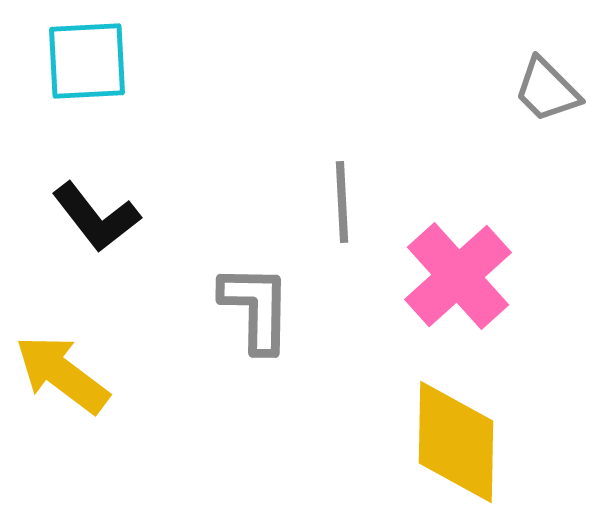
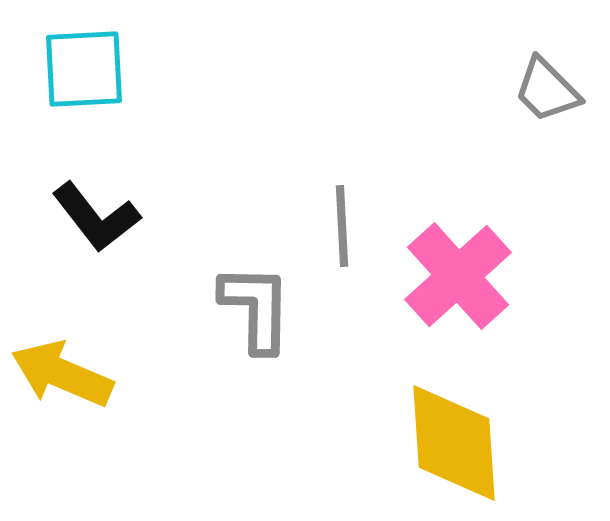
cyan square: moved 3 px left, 8 px down
gray line: moved 24 px down
yellow arrow: rotated 14 degrees counterclockwise
yellow diamond: moved 2 px left, 1 px down; rotated 5 degrees counterclockwise
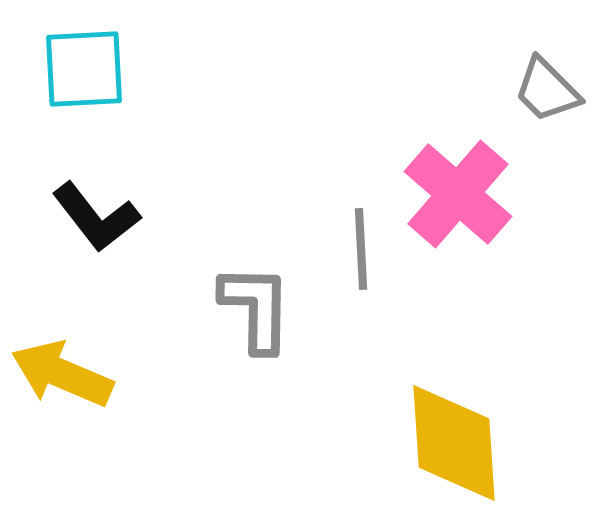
gray line: moved 19 px right, 23 px down
pink cross: moved 82 px up; rotated 7 degrees counterclockwise
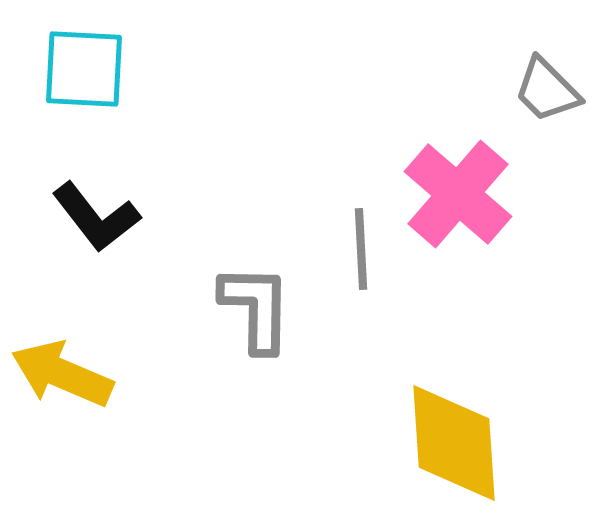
cyan square: rotated 6 degrees clockwise
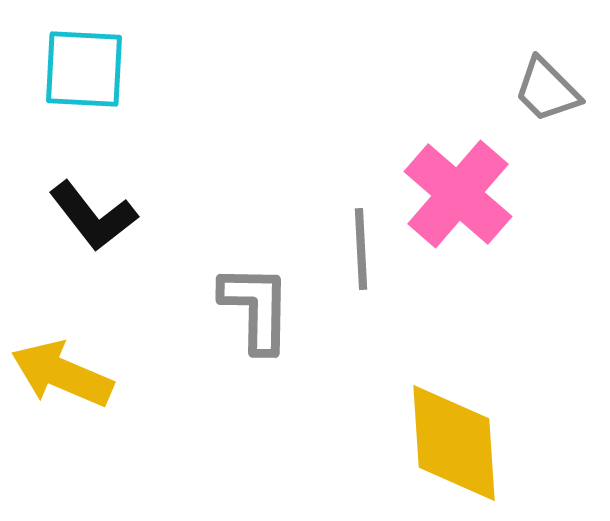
black L-shape: moved 3 px left, 1 px up
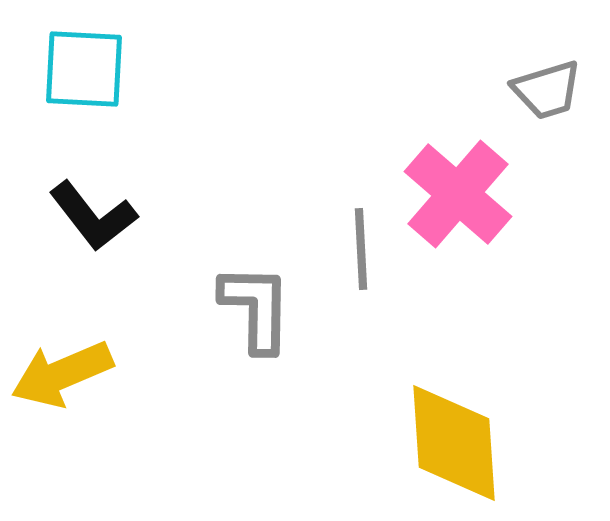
gray trapezoid: rotated 62 degrees counterclockwise
yellow arrow: rotated 46 degrees counterclockwise
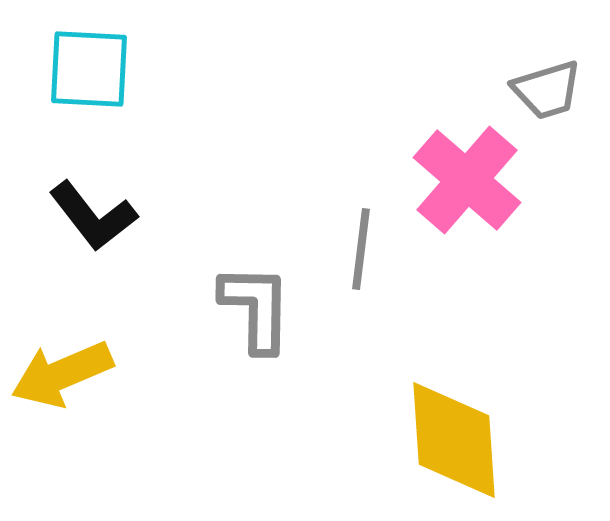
cyan square: moved 5 px right
pink cross: moved 9 px right, 14 px up
gray line: rotated 10 degrees clockwise
yellow diamond: moved 3 px up
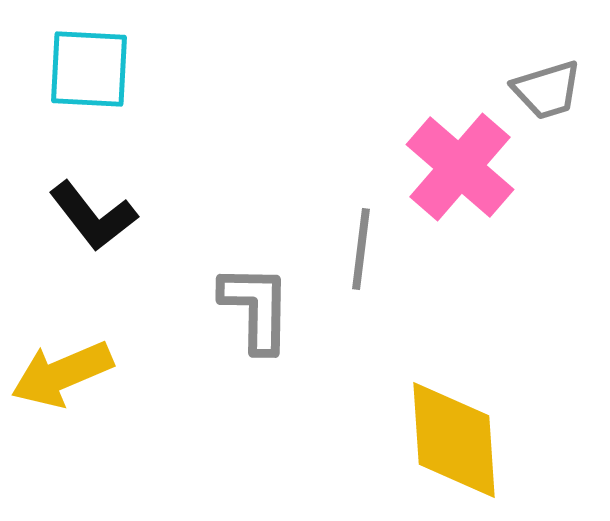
pink cross: moved 7 px left, 13 px up
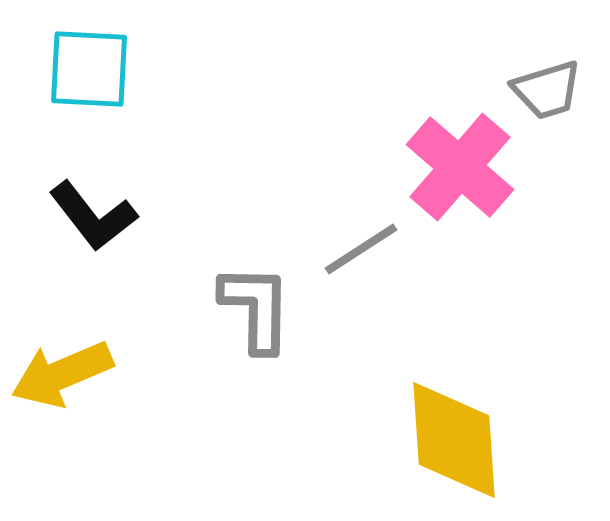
gray line: rotated 50 degrees clockwise
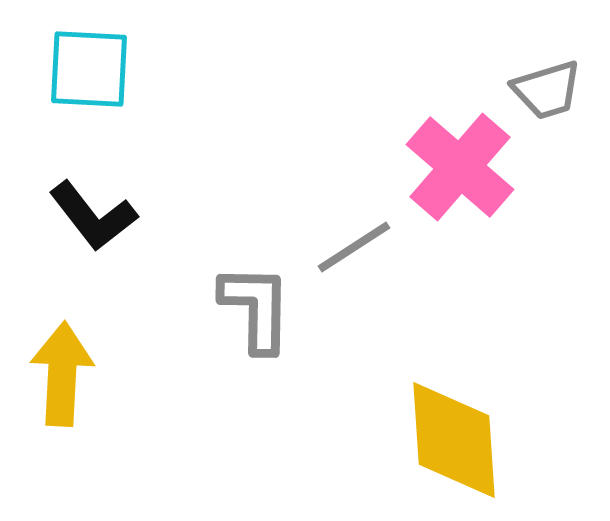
gray line: moved 7 px left, 2 px up
yellow arrow: rotated 116 degrees clockwise
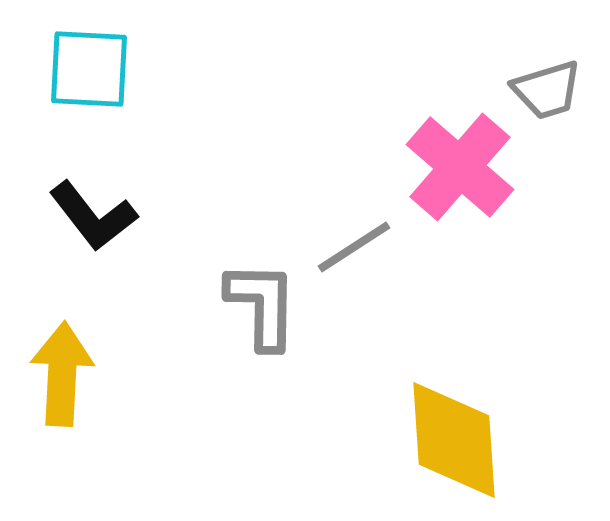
gray L-shape: moved 6 px right, 3 px up
